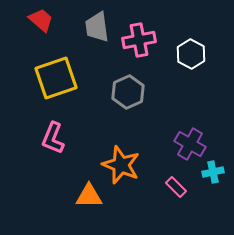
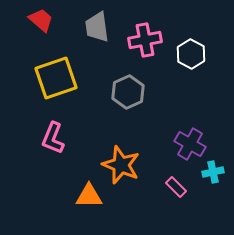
pink cross: moved 6 px right
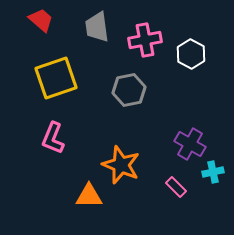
gray hexagon: moved 1 px right, 2 px up; rotated 12 degrees clockwise
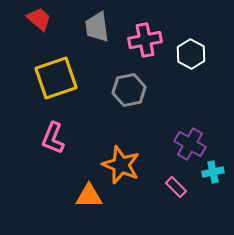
red trapezoid: moved 2 px left, 1 px up
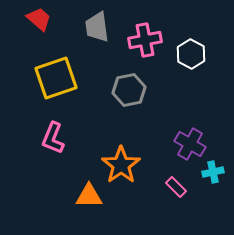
orange star: rotated 15 degrees clockwise
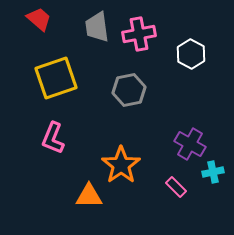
pink cross: moved 6 px left, 6 px up
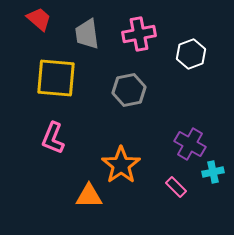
gray trapezoid: moved 10 px left, 7 px down
white hexagon: rotated 12 degrees clockwise
yellow square: rotated 24 degrees clockwise
